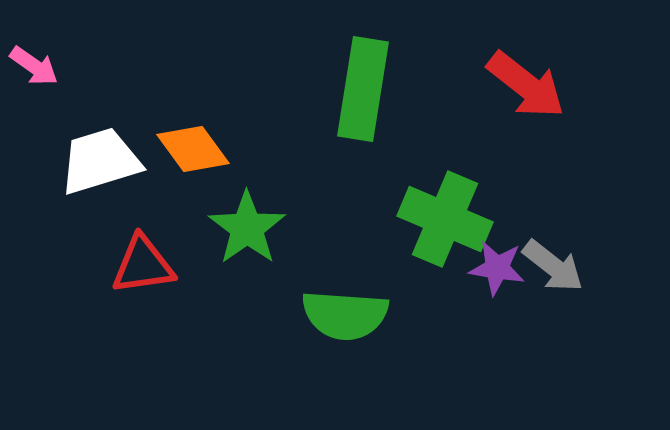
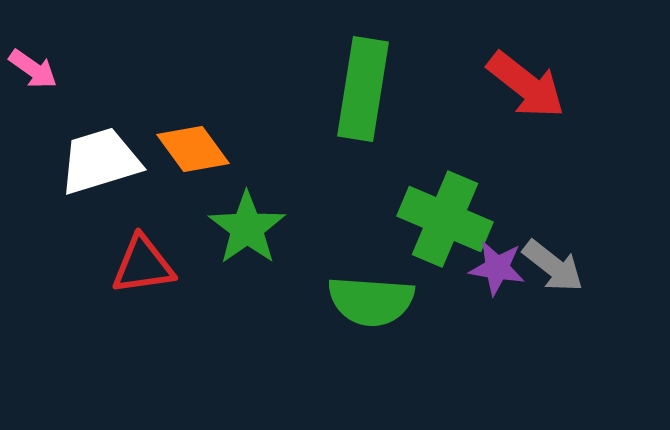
pink arrow: moved 1 px left, 3 px down
green semicircle: moved 26 px right, 14 px up
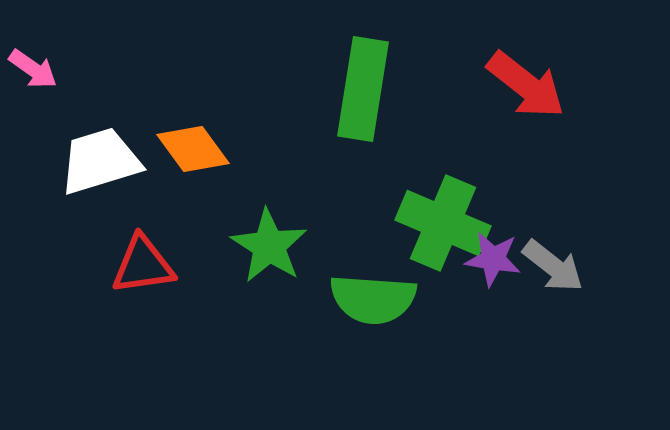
green cross: moved 2 px left, 4 px down
green star: moved 22 px right, 18 px down; rotated 4 degrees counterclockwise
purple star: moved 4 px left, 9 px up
green semicircle: moved 2 px right, 2 px up
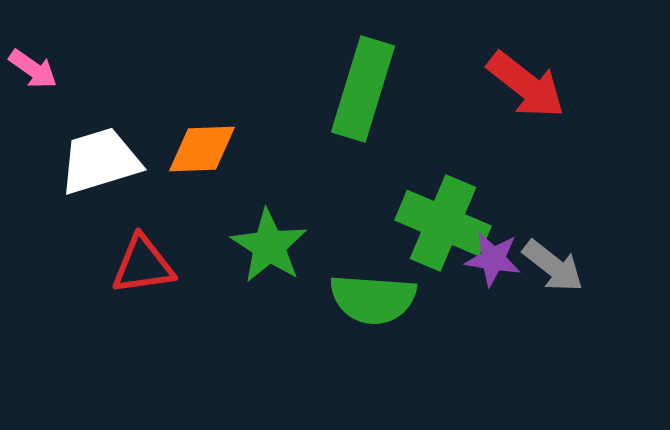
green rectangle: rotated 8 degrees clockwise
orange diamond: moved 9 px right; rotated 56 degrees counterclockwise
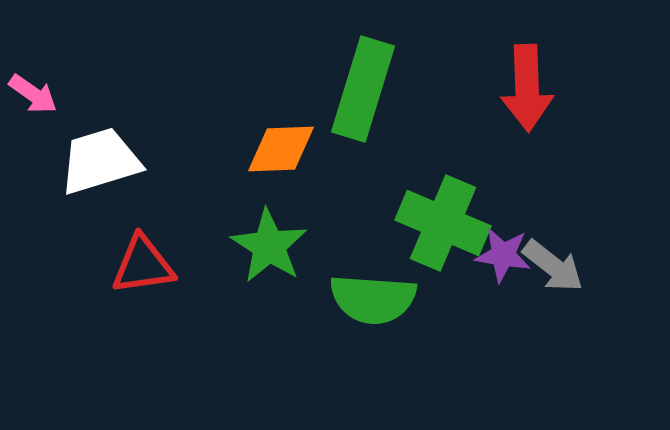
pink arrow: moved 25 px down
red arrow: moved 1 px right, 3 px down; rotated 50 degrees clockwise
orange diamond: moved 79 px right
purple star: moved 10 px right, 4 px up
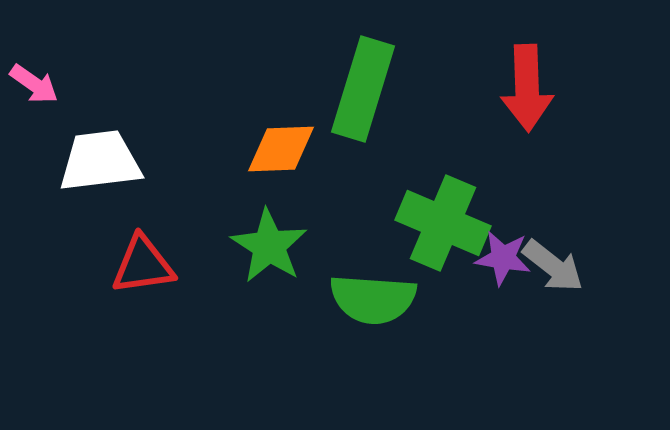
pink arrow: moved 1 px right, 10 px up
white trapezoid: rotated 10 degrees clockwise
purple star: moved 3 px down
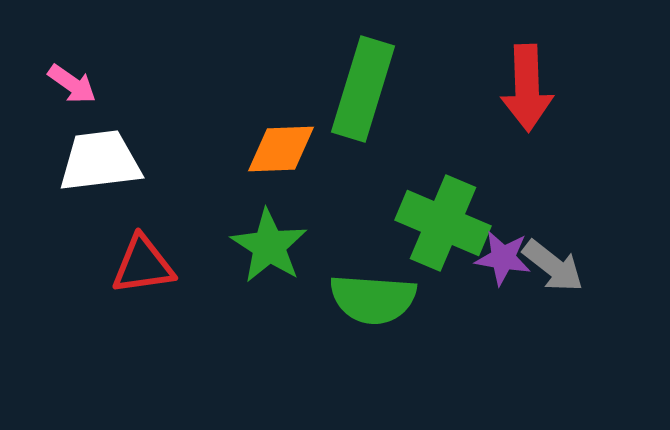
pink arrow: moved 38 px right
